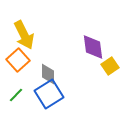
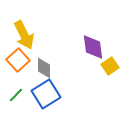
gray diamond: moved 4 px left, 6 px up
blue square: moved 3 px left
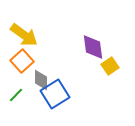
yellow arrow: rotated 28 degrees counterclockwise
orange square: moved 4 px right, 1 px down
gray diamond: moved 3 px left, 12 px down
blue square: moved 9 px right
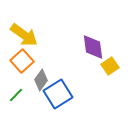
gray diamond: rotated 35 degrees clockwise
blue square: moved 3 px right
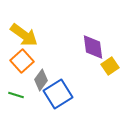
green line: rotated 63 degrees clockwise
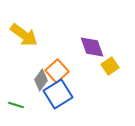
purple diamond: moved 1 px left; rotated 12 degrees counterclockwise
orange square: moved 35 px right, 10 px down
green line: moved 10 px down
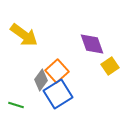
purple diamond: moved 3 px up
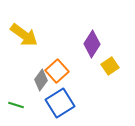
purple diamond: rotated 52 degrees clockwise
blue square: moved 2 px right, 9 px down
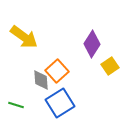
yellow arrow: moved 2 px down
gray diamond: rotated 40 degrees counterclockwise
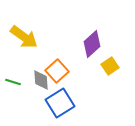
purple diamond: rotated 16 degrees clockwise
green line: moved 3 px left, 23 px up
